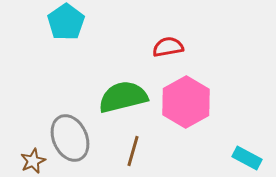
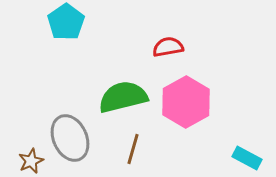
brown line: moved 2 px up
brown star: moved 2 px left
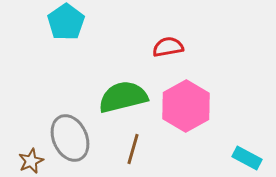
pink hexagon: moved 4 px down
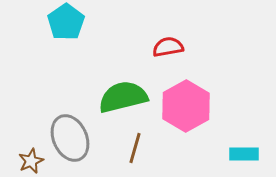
brown line: moved 2 px right, 1 px up
cyan rectangle: moved 3 px left, 4 px up; rotated 28 degrees counterclockwise
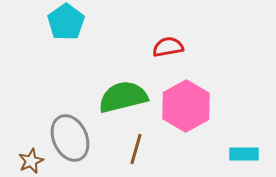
brown line: moved 1 px right, 1 px down
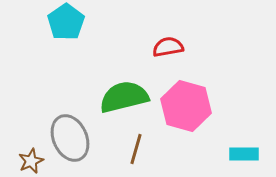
green semicircle: moved 1 px right
pink hexagon: rotated 15 degrees counterclockwise
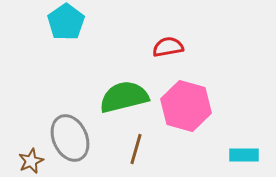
cyan rectangle: moved 1 px down
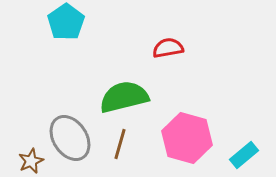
red semicircle: moved 1 px down
pink hexagon: moved 1 px right, 32 px down
gray ellipse: rotated 9 degrees counterclockwise
brown line: moved 16 px left, 5 px up
cyan rectangle: rotated 40 degrees counterclockwise
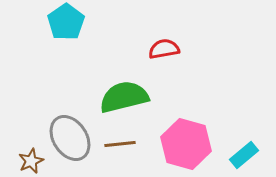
red semicircle: moved 4 px left, 1 px down
pink hexagon: moved 1 px left, 6 px down
brown line: rotated 68 degrees clockwise
